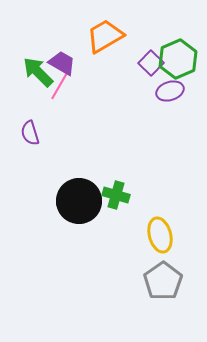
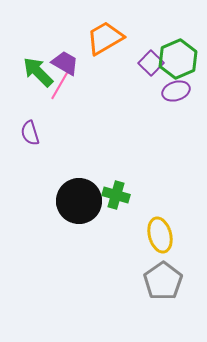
orange trapezoid: moved 2 px down
purple trapezoid: moved 3 px right
purple ellipse: moved 6 px right
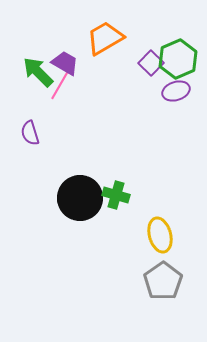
black circle: moved 1 px right, 3 px up
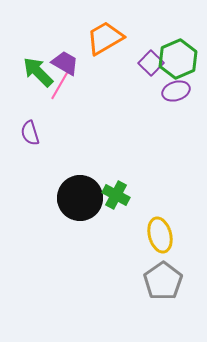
green cross: rotated 12 degrees clockwise
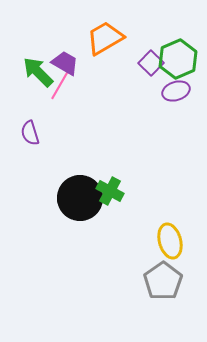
green cross: moved 6 px left, 4 px up
yellow ellipse: moved 10 px right, 6 px down
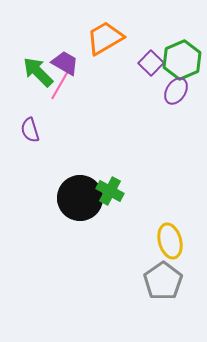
green hexagon: moved 4 px right, 1 px down
purple ellipse: rotated 40 degrees counterclockwise
purple semicircle: moved 3 px up
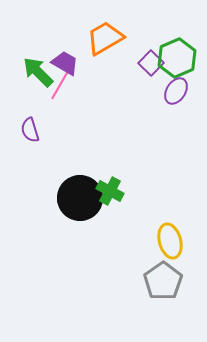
green hexagon: moved 5 px left, 2 px up
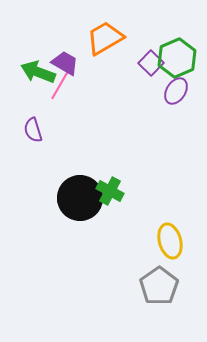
green arrow: rotated 24 degrees counterclockwise
purple semicircle: moved 3 px right
gray pentagon: moved 4 px left, 5 px down
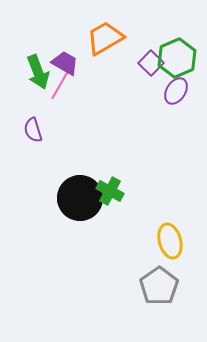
green arrow: rotated 132 degrees counterclockwise
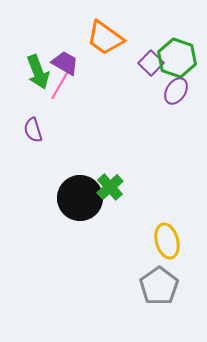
orange trapezoid: rotated 114 degrees counterclockwise
green hexagon: rotated 18 degrees counterclockwise
green cross: moved 4 px up; rotated 20 degrees clockwise
yellow ellipse: moved 3 px left
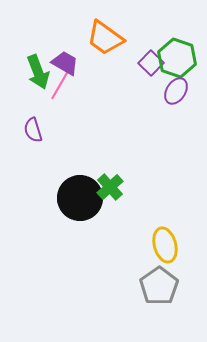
yellow ellipse: moved 2 px left, 4 px down
